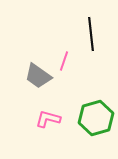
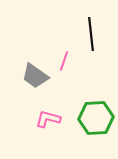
gray trapezoid: moved 3 px left
green hexagon: rotated 12 degrees clockwise
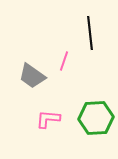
black line: moved 1 px left, 1 px up
gray trapezoid: moved 3 px left
pink L-shape: rotated 10 degrees counterclockwise
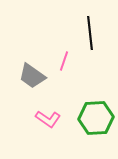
pink L-shape: rotated 150 degrees counterclockwise
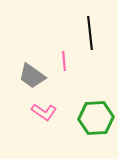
pink line: rotated 24 degrees counterclockwise
pink L-shape: moved 4 px left, 7 px up
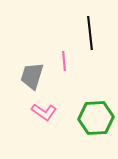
gray trapezoid: rotated 72 degrees clockwise
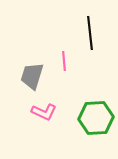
pink L-shape: rotated 10 degrees counterclockwise
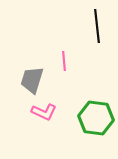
black line: moved 7 px right, 7 px up
gray trapezoid: moved 4 px down
green hexagon: rotated 12 degrees clockwise
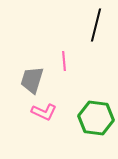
black line: moved 1 px left, 1 px up; rotated 20 degrees clockwise
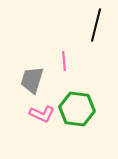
pink L-shape: moved 2 px left, 2 px down
green hexagon: moved 19 px left, 9 px up
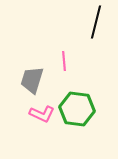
black line: moved 3 px up
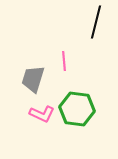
gray trapezoid: moved 1 px right, 1 px up
